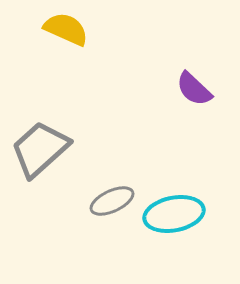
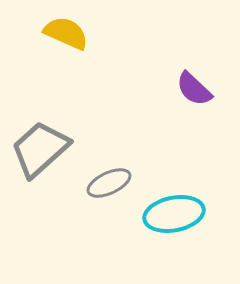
yellow semicircle: moved 4 px down
gray ellipse: moved 3 px left, 18 px up
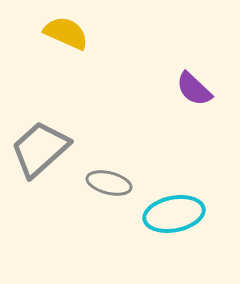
gray ellipse: rotated 39 degrees clockwise
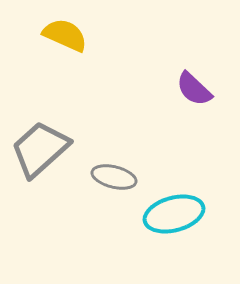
yellow semicircle: moved 1 px left, 2 px down
gray ellipse: moved 5 px right, 6 px up
cyan ellipse: rotated 4 degrees counterclockwise
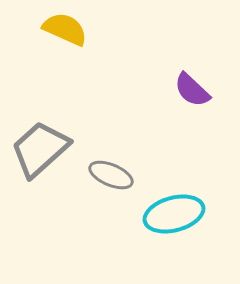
yellow semicircle: moved 6 px up
purple semicircle: moved 2 px left, 1 px down
gray ellipse: moved 3 px left, 2 px up; rotated 9 degrees clockwise
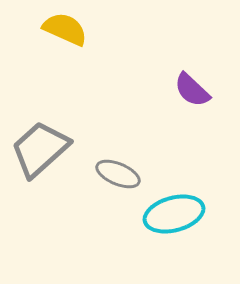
gray ellipse: moved 7 px right, 1 px up
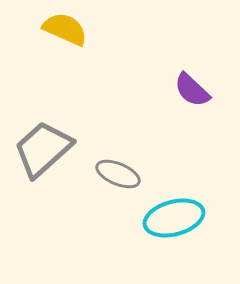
gray trapezoid: moved 3 px right
cyan ellipse: moved 4 px down
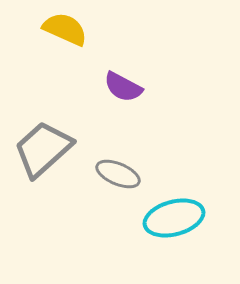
purple semicircle: moved 69 px left, 3 px up; rotated 15 degrees counterclockwise
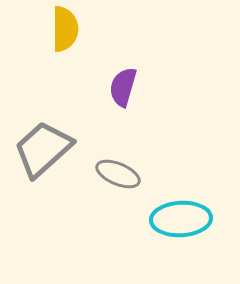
yellow semicircle: rotated 66 degrees clockwise
purple semicircle: rotated 78 degrees clockwise
cyan ellipse: moved 7 px right, 1 px down; rotated 12 degrees clockwise
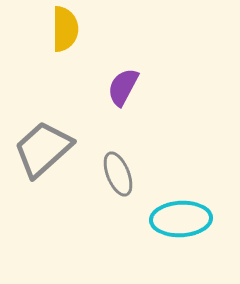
purple semicircle: rotated 12 degrees clockwise
gray ellipse: rotated 45 degrees clockwise
